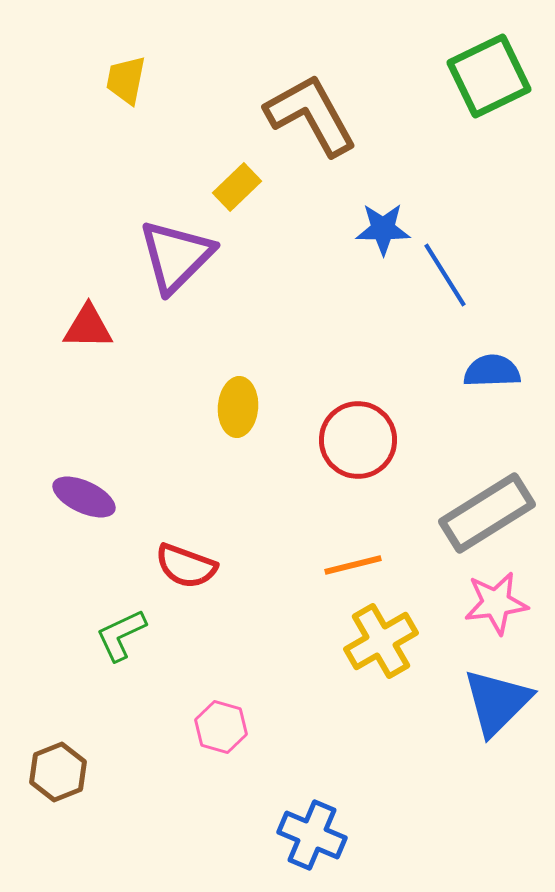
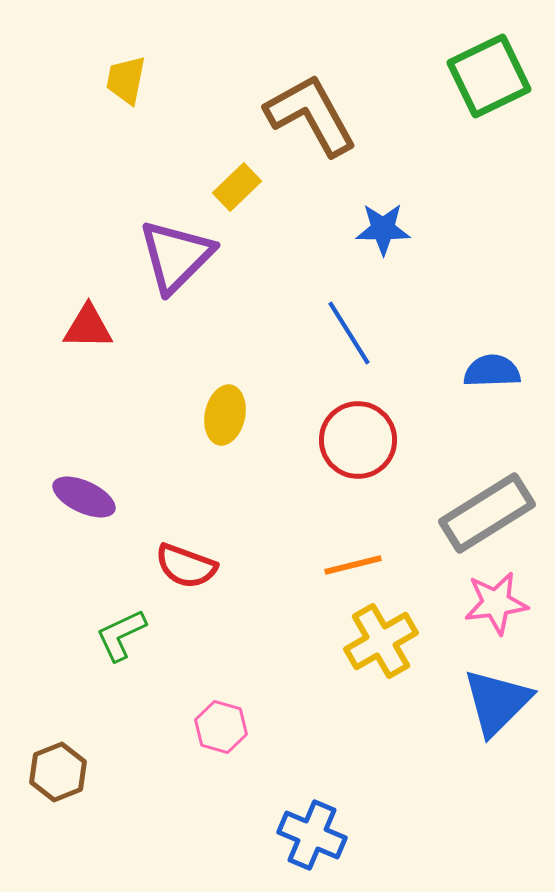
blue line: moved 96 px left, 58 px down
yellow ellipse: moved 13 px left, 8 px down; rotated 8 degrees clockwise
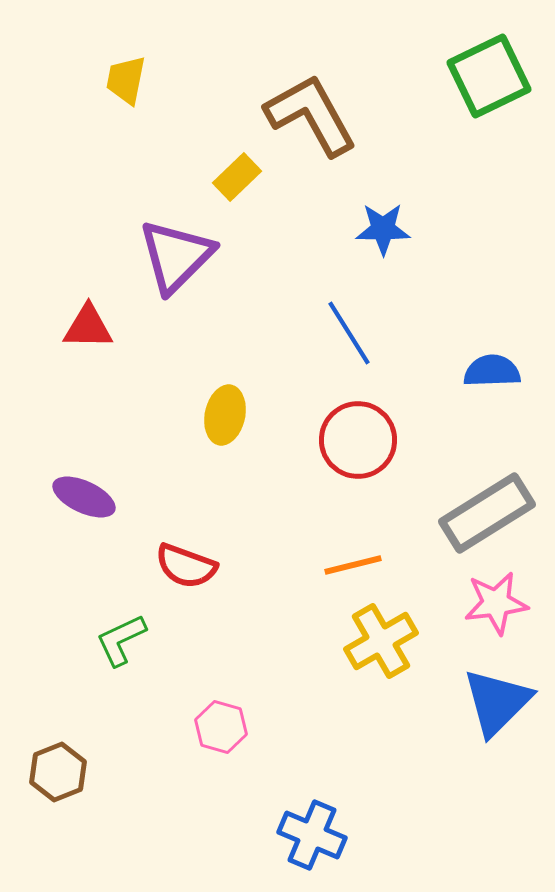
yellow rectangle: moved 10 px up
green L-shape: moved 5 px down
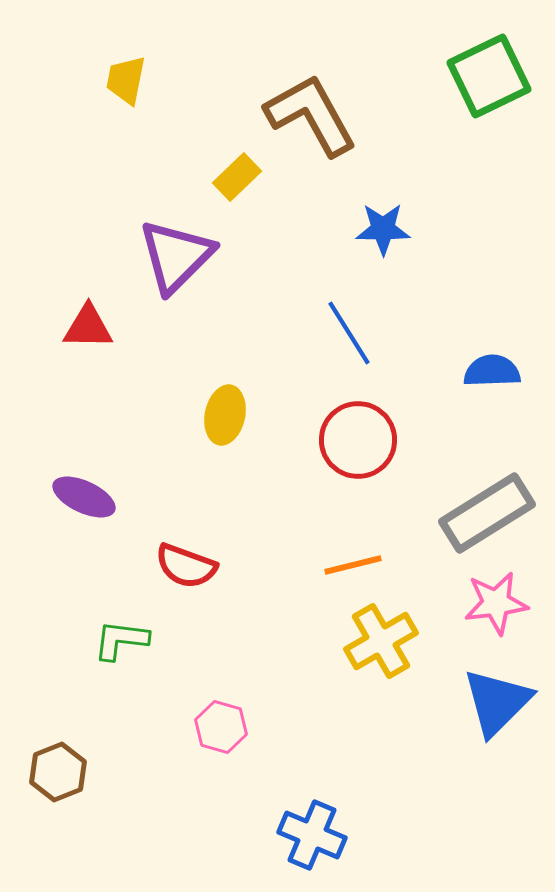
green L-shape: rotated 32 degrees clockwise
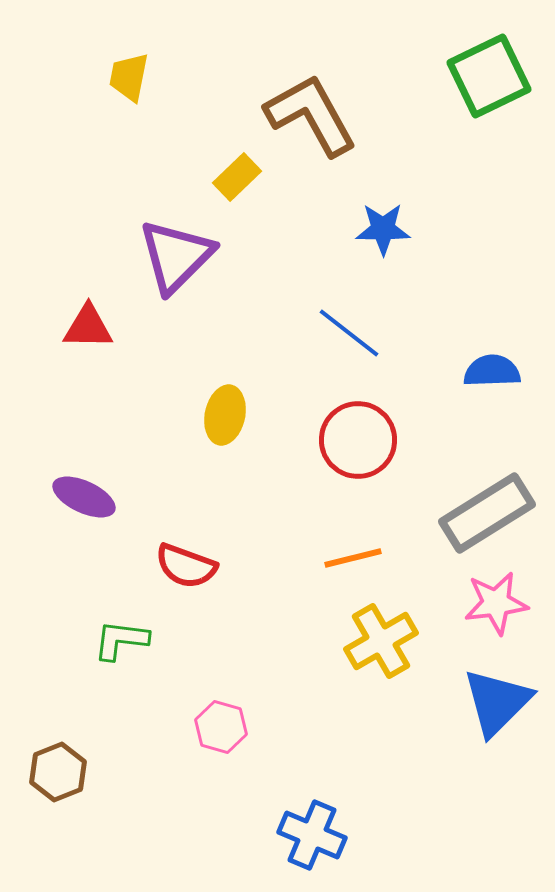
yellow trapezoid: moved 3 px right, 3 px up
blue line: rotated 20 degrees counterclockwise
orange line: moved 7 px up
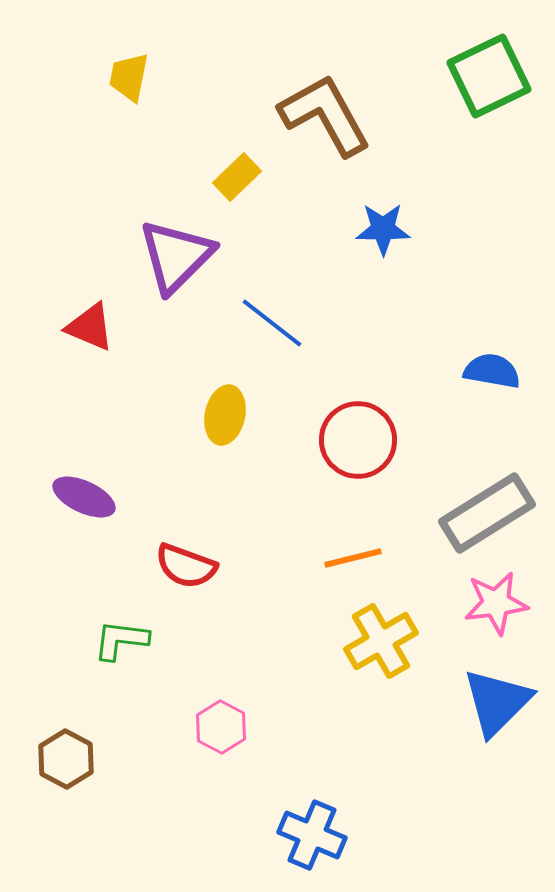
brown L-shape: moved 14 px right
red triangle: moved 2 px right; rotated 22 degrees clockwise
blue line: moved 77 px left, 10 px up
blue semicircle: rotated 12 degrees clockwise
pink hexagon: rotated 12 degrees clockwise
brown hexagon: moved 8 px right, 13 px up; rotated 10 degrees counterclockwise
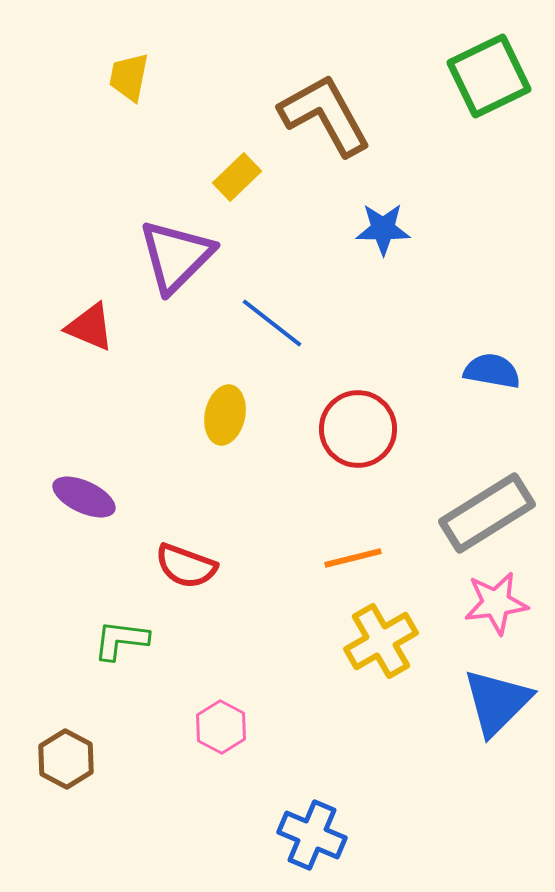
red circle: moved 11 px up
